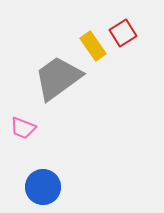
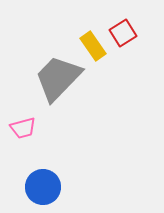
gray trapezoid: rotated 10 degrees counterclockwise
pink trapezoid: rotated 36 degrees counterclockwise
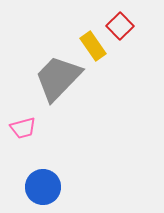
red square: moved 3 px left, 7 px up; rotated 12 degrees counterclockwise
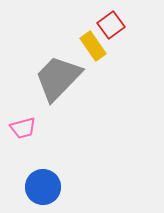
red square: moved 9 px left, 1 px up; rotated 8 degrees clockwise
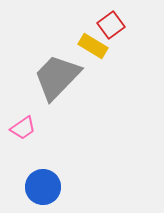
yellow rectangle: rotated 24 degrees counterclockwise
gray trapezoid: moved 1 px left, 1 px up
pink trapezoid: rotated 20 degrees counterclockwise
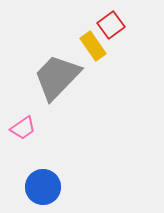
yellow rectangle: rotated 24 degrees clockwise
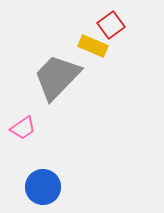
yellow rectangle: rotated 32 degrees counterclockwise
